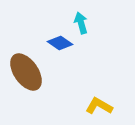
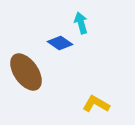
yellow L-shape: moved 3 px left, 2 px up
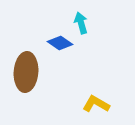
brown ellipse: rotated 39 degrees clockwise
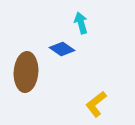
blue diamond: moved 2 px right, 6 px down
yellow L-shape: rotated 68 degrees counterclockwise
